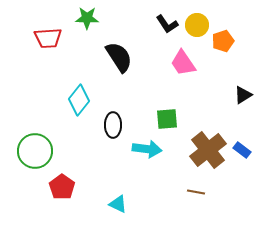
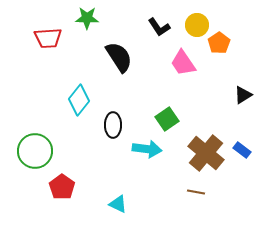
black L-shape: moved 8 px left, 3 px down
orange pentagon: moved 4 px left, 2 px down; rotated 15 degrees counterclockwise
green square: rotated 30 degrees counterclockwise
brown cross: moved 2 px left, 3 px down; rotated 12 degrees counterclockwise
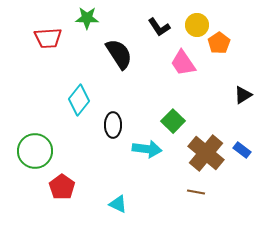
black semicircle: moved 3 px up
green square: moved 6 px right, 2 px down; rotated 10 degrees counterclockwise
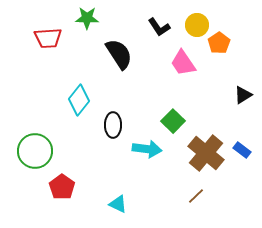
brown line: moved 4 px down; rotated 54 degrees counterclockwise
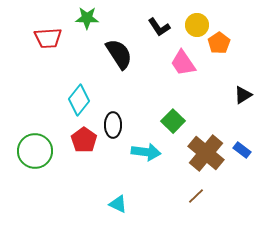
cyan arrow: moved 1 px left, 3 px down
red pentagon: moved 22 px right, 47 px up
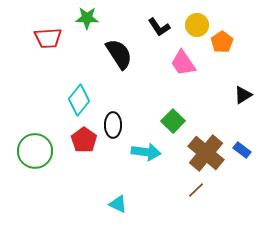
orange pentagon: moved 3 px right, 1 px up
brown line: moved 6 px up
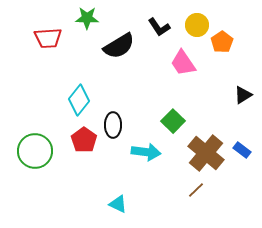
black semicircle: moved 8 px up; rotated 92 degrees clockwise
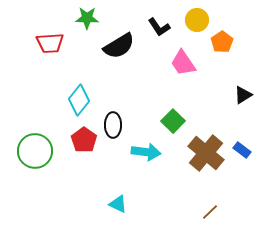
yellow circle: moved 5 px up
red trapezoid: moved 2 px right, 5 px down
brown line: moved 14 px right, 22 px down
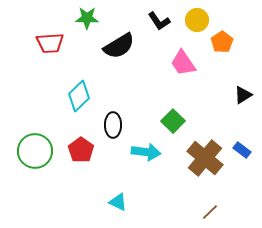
black L-shape: moved 6 px up
cyan diamond: moved 4 px up; rotated 8 degrees clockwise
red pentagon: moved 3 px left, 10 px down
brown cross: moved 1 px left, 5 px down
cyan triangle: moved 2 px up
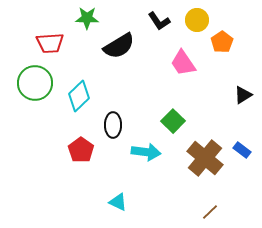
green circle: moved 68 px up
